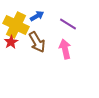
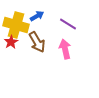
yellow cross: rotated 10 degrees counterclockwise
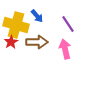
blue arrow: rotated 80 degrees clockwise
purple line: rotated 24 degrees clockwise
brown arrow: rotated 60 degrees counterclockwise
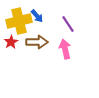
yellow cross: moved 3 px right, 4 px up; rotated 30 degrees counterclockwise
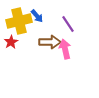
brown arrow: moved 13 px right
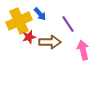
blue arrow: moved 3 px right, 2 px up
yellow cross: rotated 10 degrees counterclockwise
red star: moved 18 px right, 5 px up; rotated 16 degrees clockwise
pink arrow: moved 18 px right, 1 px down
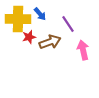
yellow cross: moved 1 px left, 2 px up; rotated 25 degrees clockwise
brown arrow: rotated 20 degrees counterclockwise
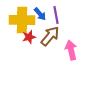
yellow cross: moved 4 px right, 1 px down
purple line: moved 12 px left, 9 px up; rotated 24 degrees clockwise
brown arrow: moved 6 px up; rotated 30 degrees counterclockwise
pink arrow: moved 12 px left
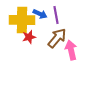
blue arrow: rotated 24 degrees counterclockwise
brown arrow: moved 7 px right, 2 px down
